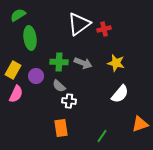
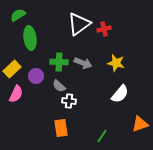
yellow rectangle: moved 1 px left, 1 px up; rotated 18 degrees clockwise
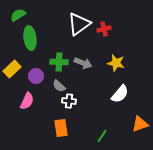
pink semicircle: moved 11 px right, 7 px down
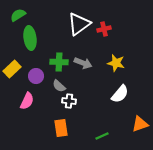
green line: rotated 32 degrees clockwise
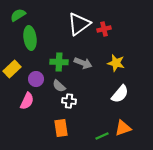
purple circle: moved 3 px down
orange triangle: moved 17 px left, 4 px down
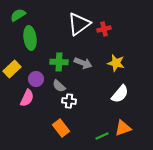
pink semicircle: moved 3 px up
orange rectangle: rotated 30 degrees counterclockwise
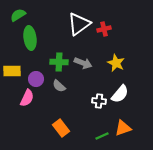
yellow star: rotated 12 degrees clockwise
yellow rectangle: moved 2 px down; rotated 42 degrees clockwise
white cross: moved 30 px right
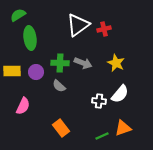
white triangle: moved 1 px left, 1 px down
green cross: moved 1 px right, 1 px down
purple circle: moved 7 px up
pink semicircle: moved 4 px left, 8 px down
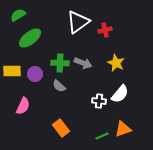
white triangle: moved 3 px up
red cross: moved 1 px right, 1 px down
green ellipse: rotated 60 degrees clockwise
purple circle: moved 1 px left, 2 px down
orange triangle: moved 1 px down
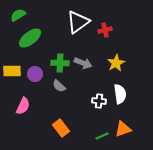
yellow star: rotated 18 degrees clockwise
white semicircle: rotated 48 degrees counterclockwise
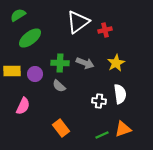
gray arrow: moved 2 px right
green line: moved 1 px up
